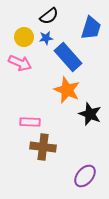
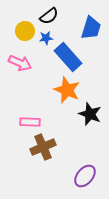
yellow circle: moved 1 px right, 6 px up
brown cross: rotated 30 degrees counterclockwise
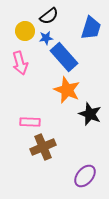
blue rectangle: moved 4 px left
pink arrow: rotated 50 degrees clockwise
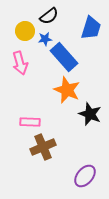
blue star: moved 1 px left, 1 px down
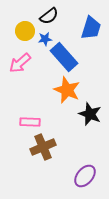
pink arrow: rotated 65 degrees clockwise
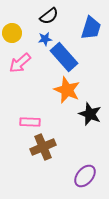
yellow circle: moved 13 px left, 2 px down
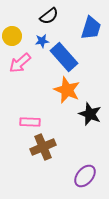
yellow circle: moved 3 px down
blue star: moved 3 px left, 2 px down
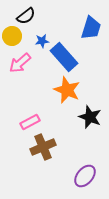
black semicircle: moved 23 px left
black star: moved 3 px down
pink rectangle: rotated 30 degrees counterclockwise
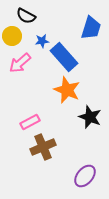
black semicircle: rotated 66 degrees clockwise
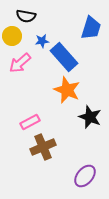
black semicircle: rotated 18 degrees counterclockwise
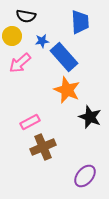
blue trapezoid: moved 11 px left, 6 px up; rotated 20 degrees counterclockwise
